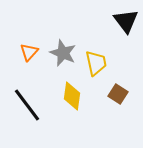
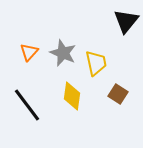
black triangle: rotated 16 degrees clockwise
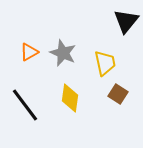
orange triangle: rotated 18 degrees clockwise
yellow trapezoid: moved 9 px right
yellow diamond: moved 2 px left, 2 px down
black line: moved 2 px left
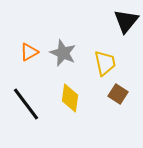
black line: moved 1 px right, 1 px up
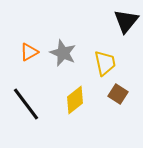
yellow diamond: moved 5 px right, 2 px down; rotated 44 degrees clockwise
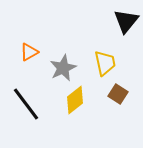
gray star: moved 15 px down; rotated 24 degrees clockwise
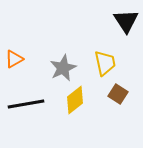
black triangle: rotated 12 degrees counterclockwise
orange triangle: moved 15 px left, 7 px down
black line: rotated 63 degrees counterclockwise
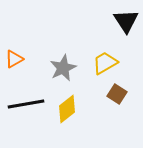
yellow trapezoid: rotated 108 degrees counterclockwise
brown square: moved 1 px left
yellow diamond: moved 8 px left, 9 px down
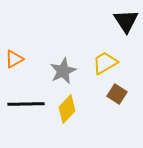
gray star: moved 3 px down
black line: rotated 9 degrees clockwise
yellow diamond: rotated 8 degrees counterclockwise
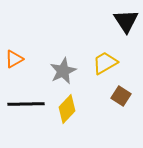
brown square: moved 4 px right, 2 px down
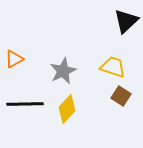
black triangle: rotated 20 degrees clockwise
yellow trapezoid: moved 8 px right, 4 px down; rotated 48 degrees clockwise
black line: moved 1 px left
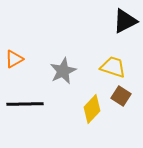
black triangle: moved 1 px left; rotated 16 degrees clockwise
yellow diamond: moved 25 px right
